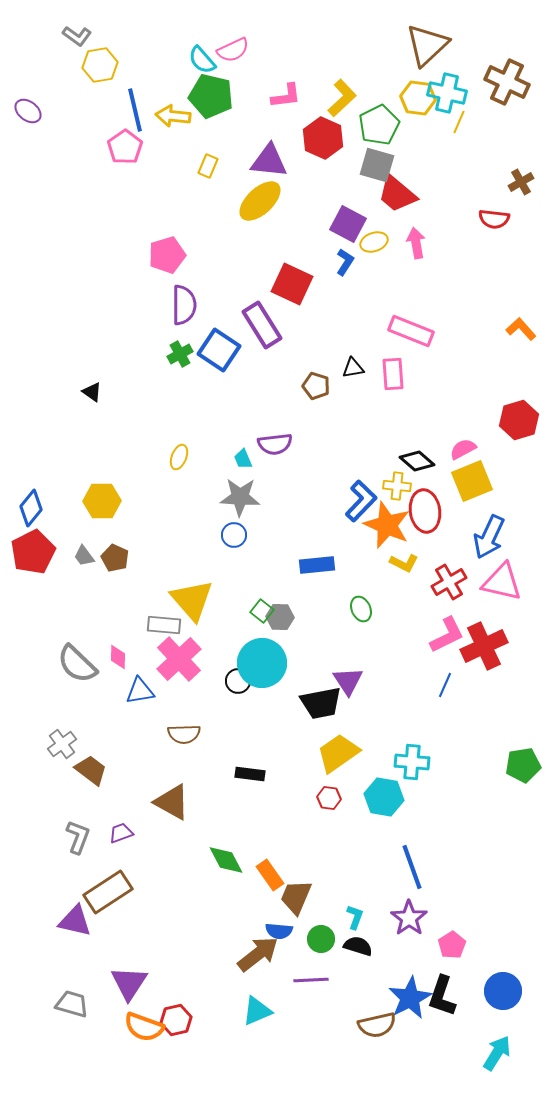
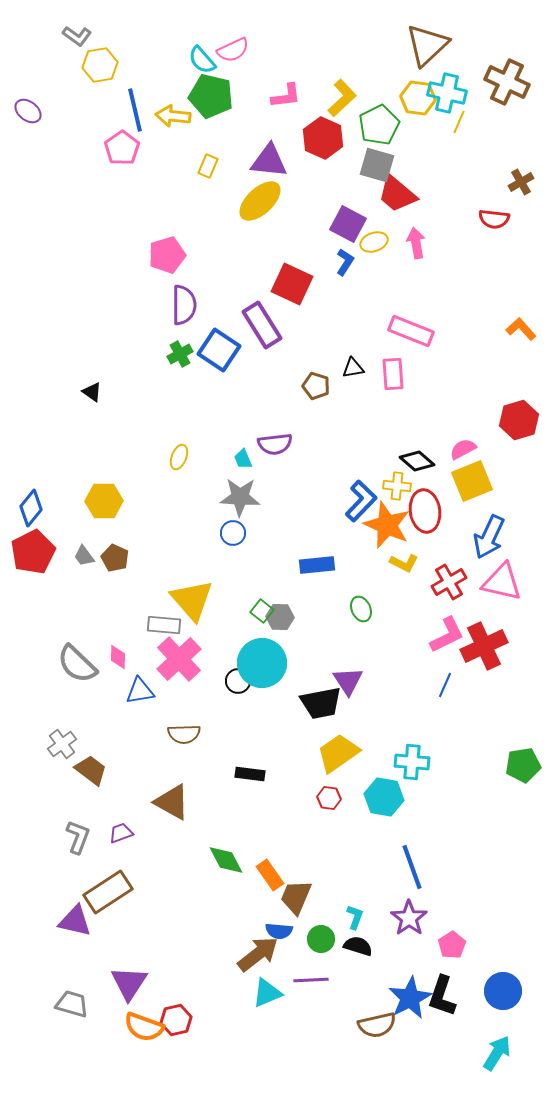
pink pentagon at (125, 147): moved 3 px left, 1 px down
yellow hexagon at (102, 501): moved 2 px right
blue circle at (234, 535): moved 1 px left, 2 px up
cyan triangle at (257, 1011): moved 10 px right, 18 px up
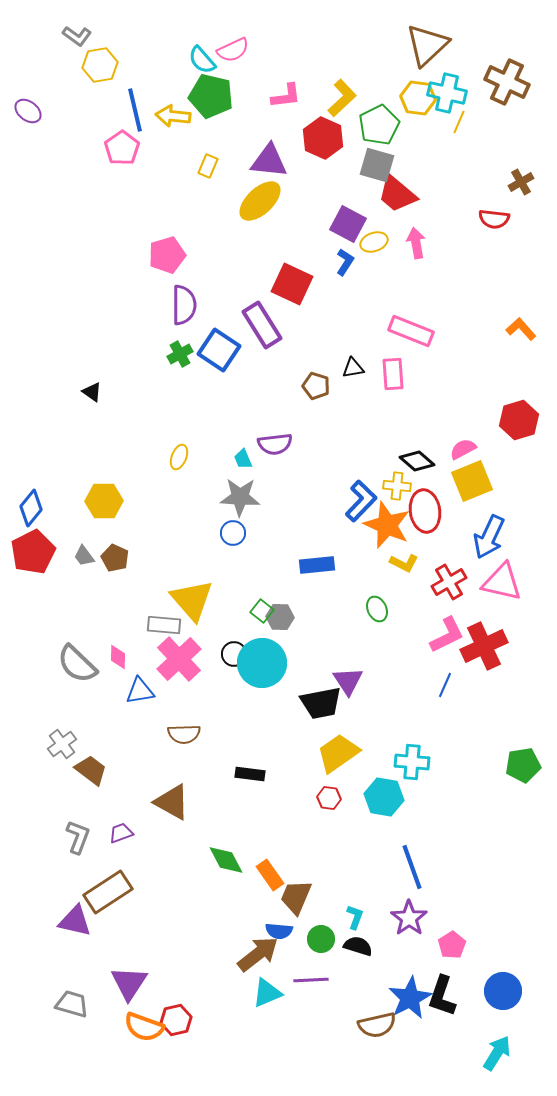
green ellipse at (361, 609): moved 16 px right
black circle at (238, 681): moved 4 px left, 27 px up
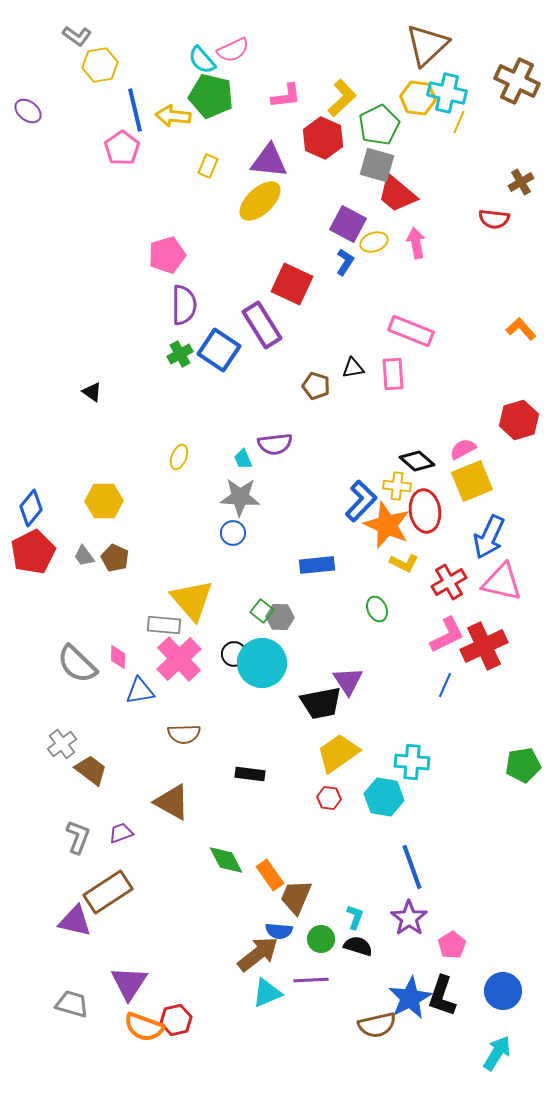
brown cross at (507, 82): moved 10 px right, 1 px up
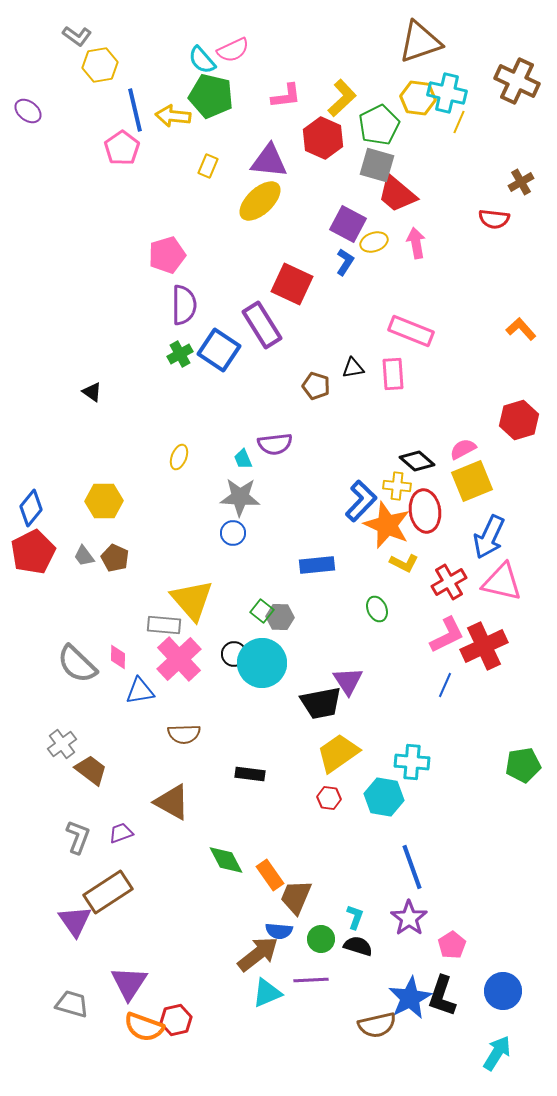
brown triangle at (427, 45): moved 7 px left, 3 px up; rotated 24 degrees clockwise
purple triangle at (75, 921): rotated 42 degrees clockwise
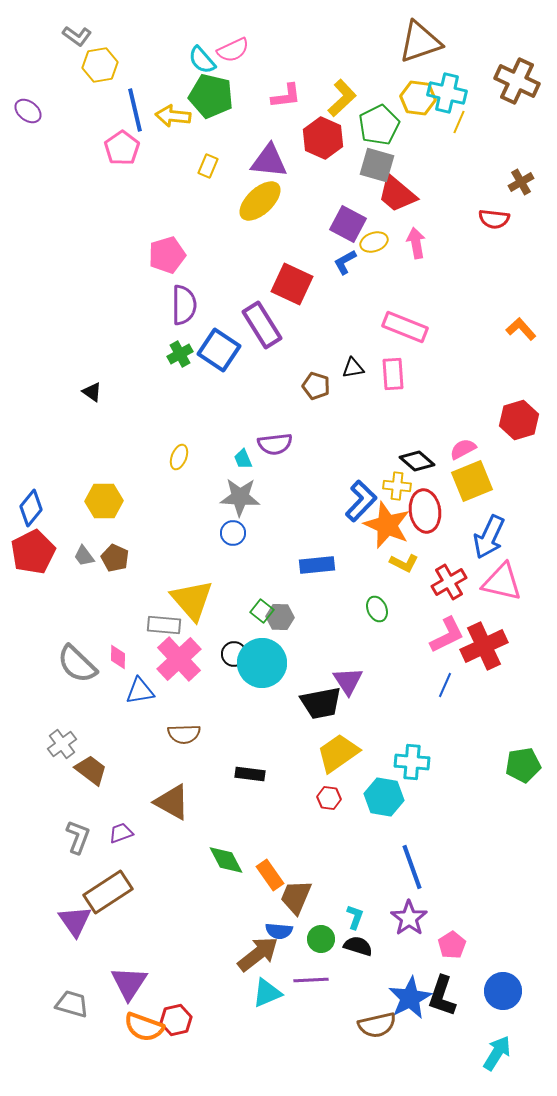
blue L-shape at (345, 262): rotated 152 degrees counterclockwise
pink rectangle at (411, 331): moved 6 px left, 4 px up
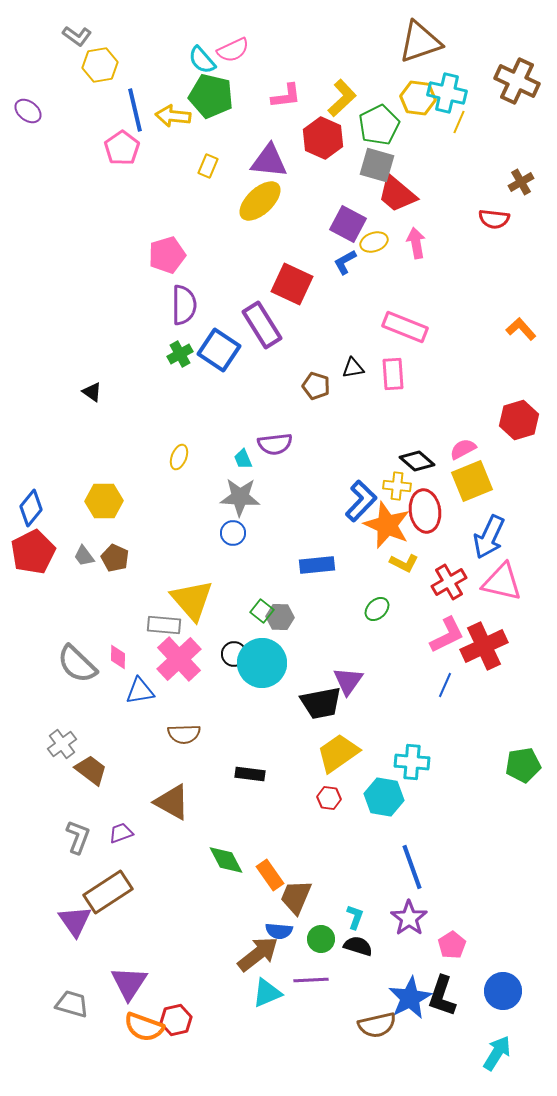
green ellipse at (377, 609): rotated 70 degrees clockwise
purple triangle at (348, 681): rotated 8 degrees clockwise
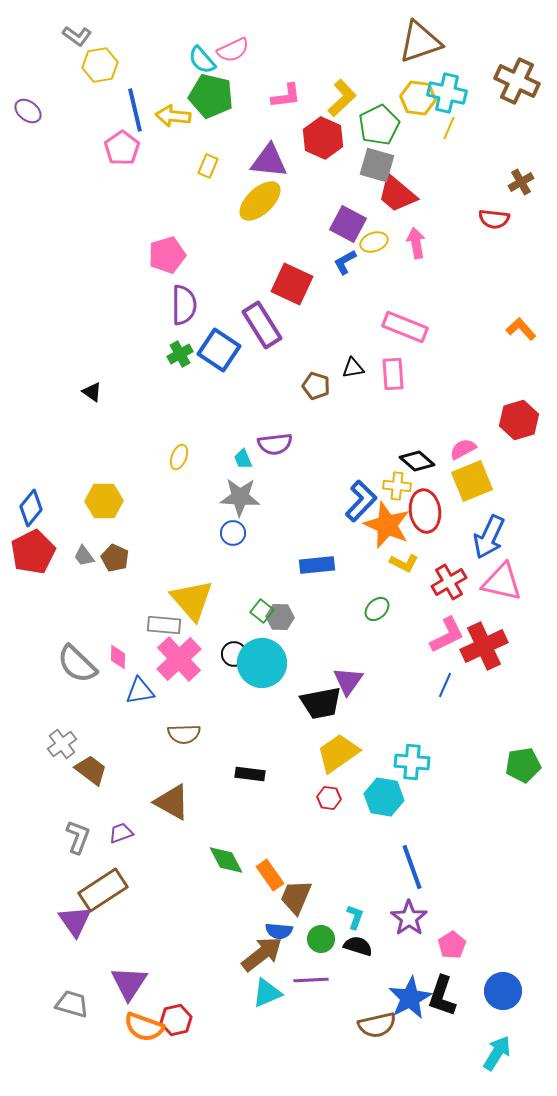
yellow line at (459, 122): moved 10 px left, 6 px down
brown rectangle at (108, 892): moved 5 px left, 2 px up
brown arrow at (258, 954): moved 4 px right
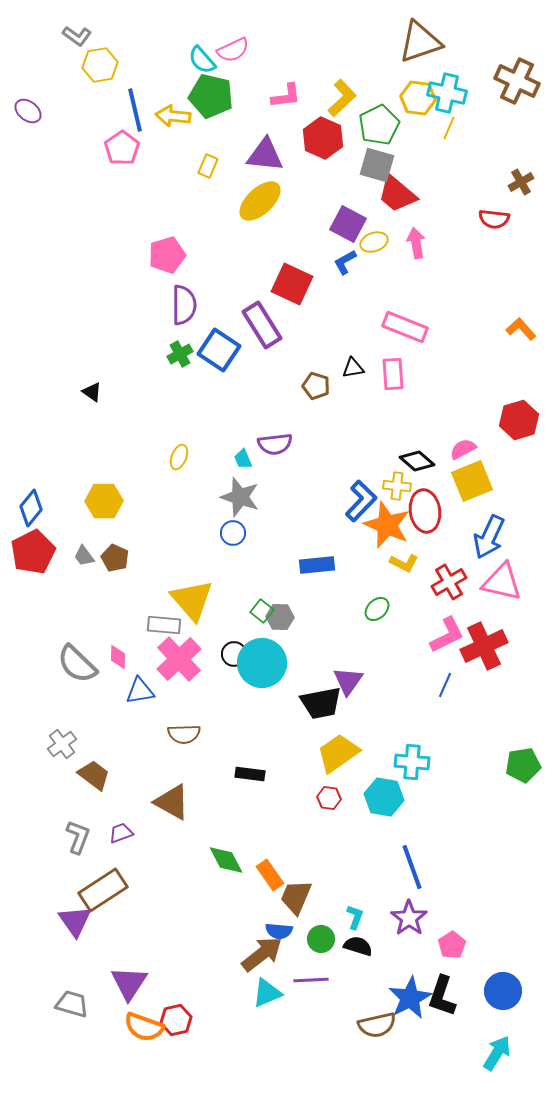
purple triangle at (269, 161): moved 4 px left, 6 px up
gray star at (240, 497): rotated 15 degrees clockwise
brown trapezoid at (91, 770): moved 3 px right, 5 px down
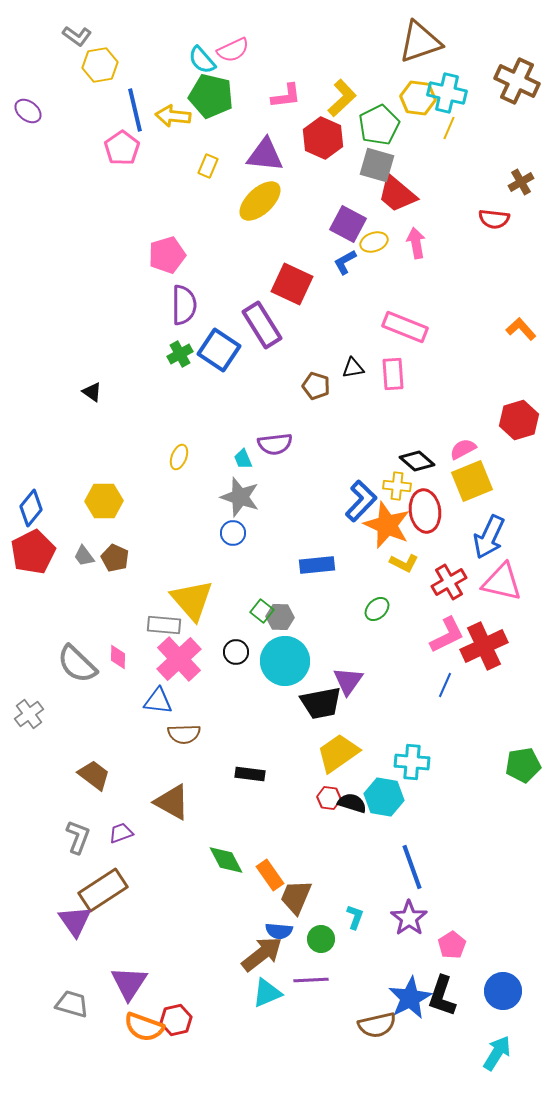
black circle at (234, 654): moved 2 px right, 2 px up
cyan circle at (262, 663): moved 23 px right, 2 px up
blue triangle at (140, 691): moved 18 px right, 10 px down; rotated 16 degrees clockwise
gray cross at (62, 744): moved 33 px left, 30 px up
black semicircle at (358, 946): moved 6 px left, 143 px up
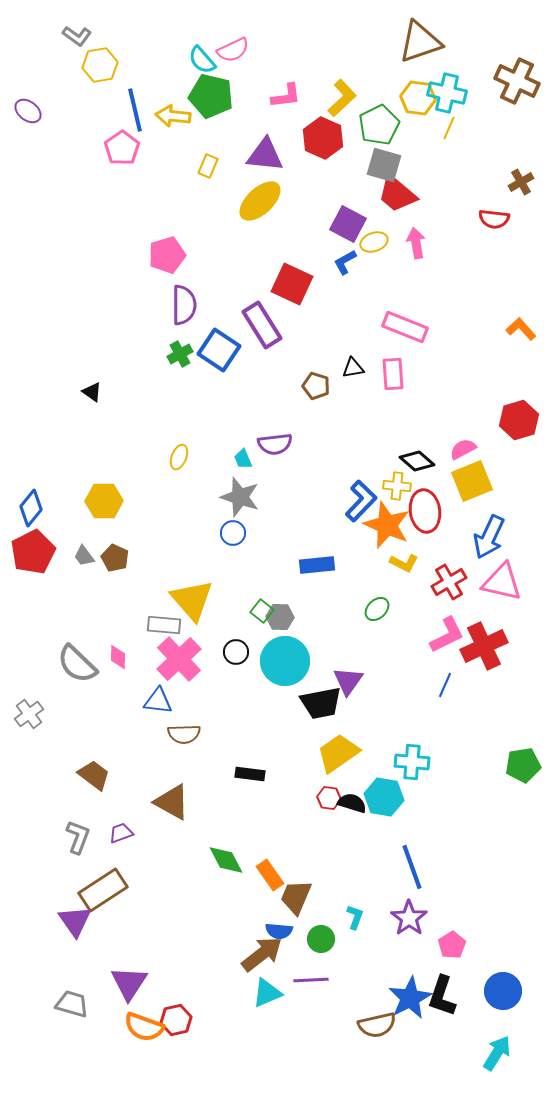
gray square at (377, 165): moved 7 px right
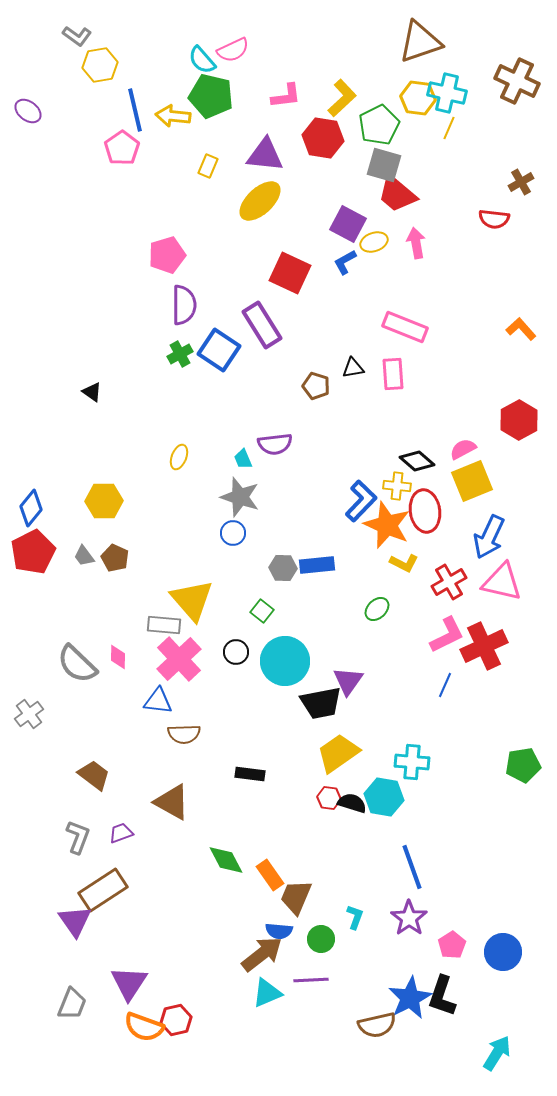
red hexagon at (323, 138): rotated 15 degrees counterclockwise
red square at (292, 284): moved 2 px left, 11 px up
red hexagon at (519, 420): rotated 12 degrees counterclockwise
gray hexagon at (280, 617): moved 3 px right, 49 px up
blue circle at (503, 991): moved 39 px up
gray trapezoid at (72, 1004): rotated 96 degrees clockwise
